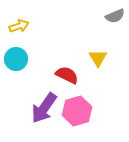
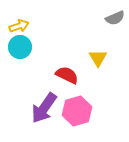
gray semicircle: moved 2 px down
cyan circle: moved 4 px right, 12 px up
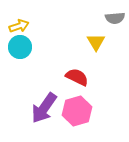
gray semicircle: rotated 18 degrees clockwise
yellow triangle: moved 2 px left, 16 px up
red semicircle: moved 10 px right, 2 px down
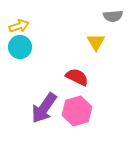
gray semicircle: moved 2 px left, 2 px up
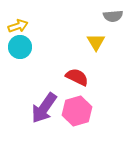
yellow arrow: moved 1 px left
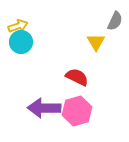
gray semicircle: moved 2 px right, 5 px down; rotated 60 degrees counterclockwise
cyan circle: moved 1 px right, 5 px up
purple arrow: rotated 56 degrees clockwise
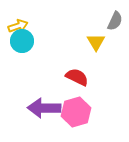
cyan circle: moved 1 px right, 1 px up
pink hexagon: moved 1 px left, 1 px down
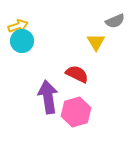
gray semicircle: rotated 42 degrees clockwise
red semicircle: moved 3 px up
purple arrow: moved 4 px right, 11 px up; rotated 80 degrees clockwise
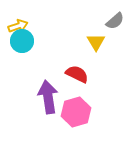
gray semicircle: rotated 18 degrees counterclockwise
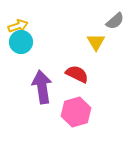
cyan circle: moved 1 px left, 1 px down
purple arrow: moved 6 px left, 10 px up
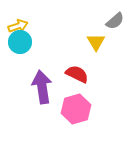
cyan circle: moved 1 px left
pink hexagon: moved 3 px up
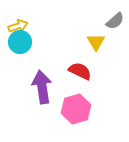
red semicircle: moved 3 px right, 3 px up
